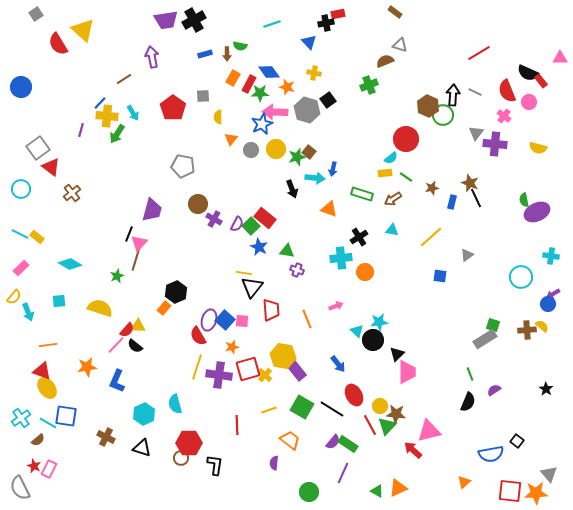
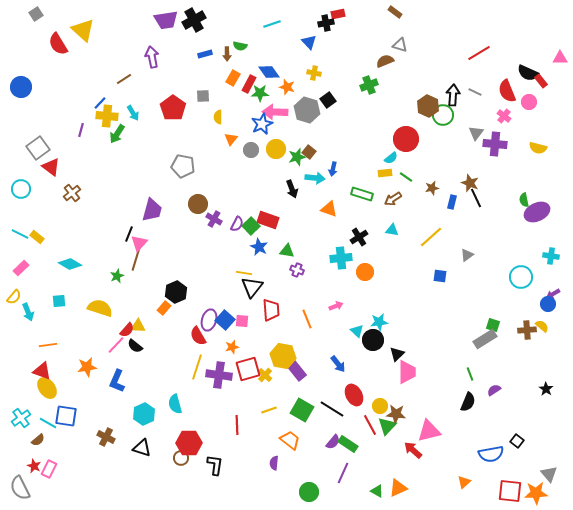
red rectangle at (265, 218): moved 3 px right, 2 px down; rotated 20 degrees counterclockwise
green square at (302, 407): moved 3 px down
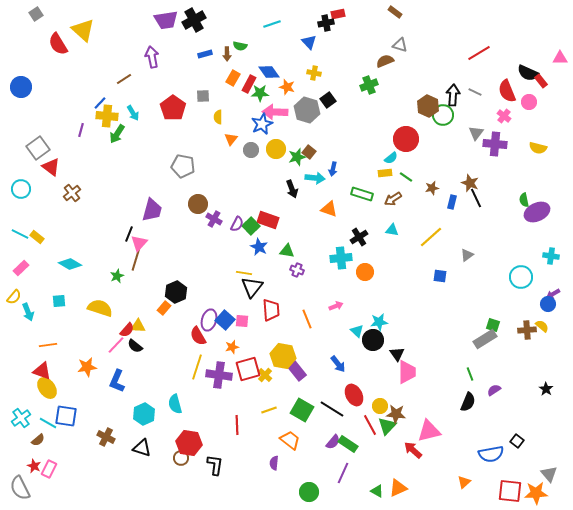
black triangle at (397, 354): rotated 21 degrees counterclockwise
red hexagon at (189, 443): rotated 10 degrees clockwise
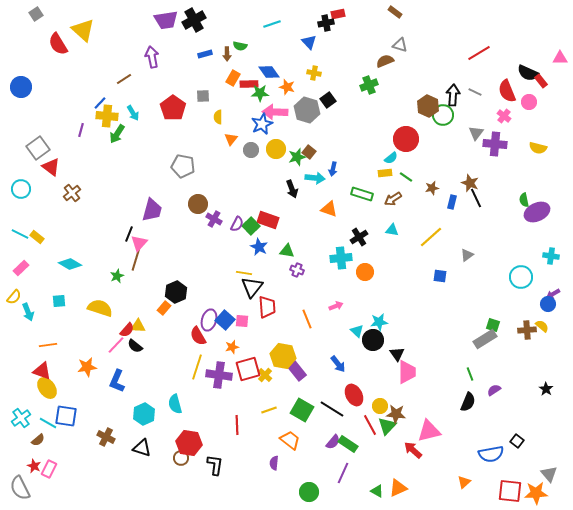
red rectangle at (249, 84): rotated 60 degrees clockwise
red trapezoid at (271, 310): moved 4 px left, 3 px up
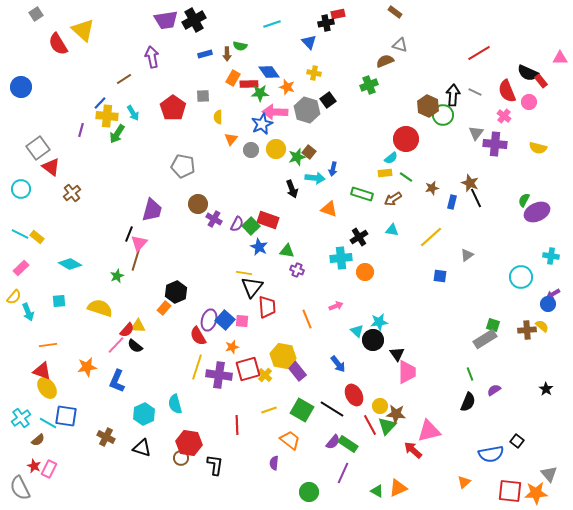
green semicircle at (524, 200): rotated 40 degrees clockwise
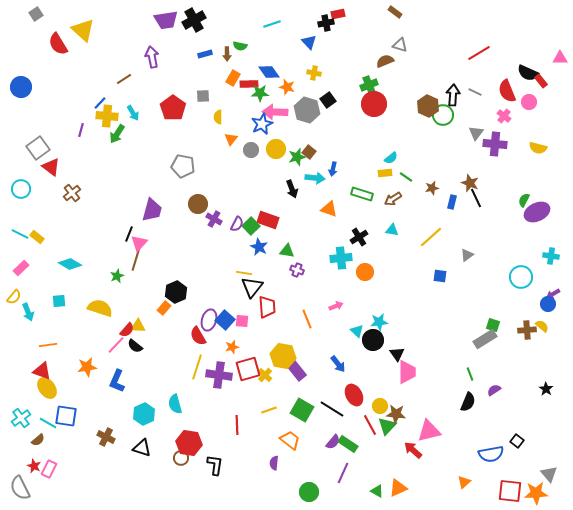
red circle at (406, 139): moved 32 px left, 35 px up
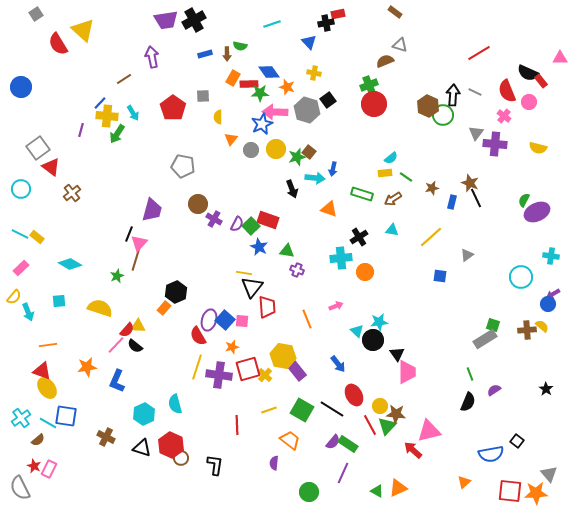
red hexagon at (189, 443): moved 18 px left, 2 px down; rotated 15 degrees clockwise
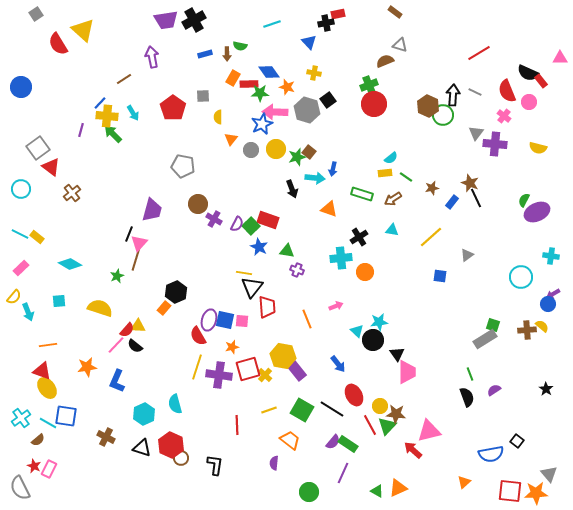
green arrow at (117, 134): moved 4 px left; rotated 102 degrees clockwise
blue rectangle at (452, 202): rotated 24 degrees clockwise
blue square at (225, 320): rotated 30 degrees counterclockwise
black semicircle at (468, 402): moved 1 px left, 5 px up; rotated 42 degrees counterclockwise
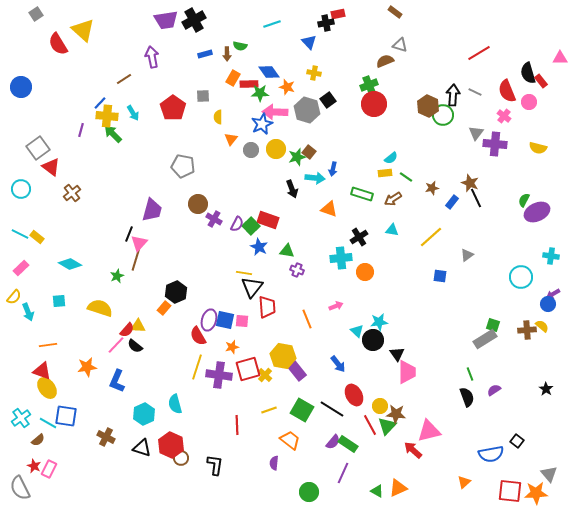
black semicircle at (528, 73): rotated 50 degrees clockwise
